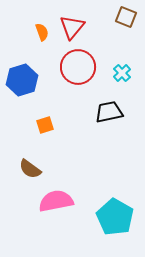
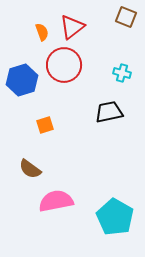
red triangle: rotated 12 degrees clockwise
red circle: moved 14 px left, 2 px up
cyan cross: rotated 30 degrees counterclockwise
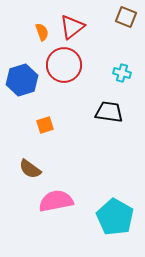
black trapezoid: rotated 20 degrees clockwise
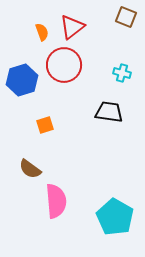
pink semicircle: rotated 96 degrees clockwise
